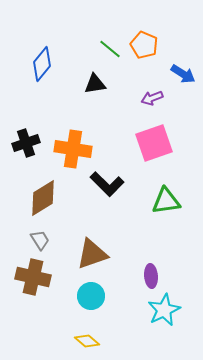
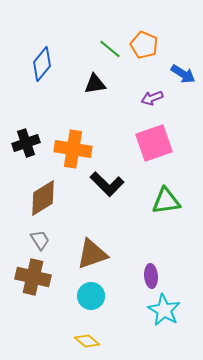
cyan star: rotated 16 degrees counterclockwise
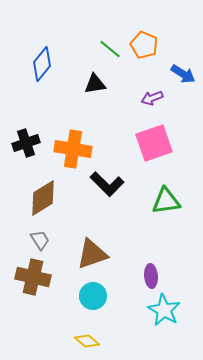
cyan circle: moved 2 px right
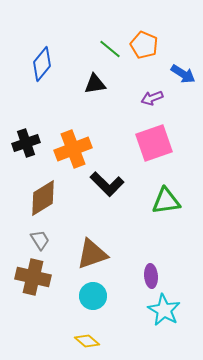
orange cross: rotated 30 degrees counterclockwise
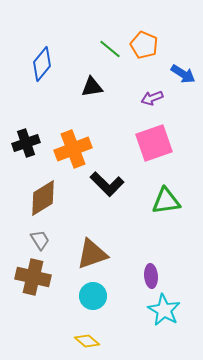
black triangle: moved 3 px left, 3 px down
